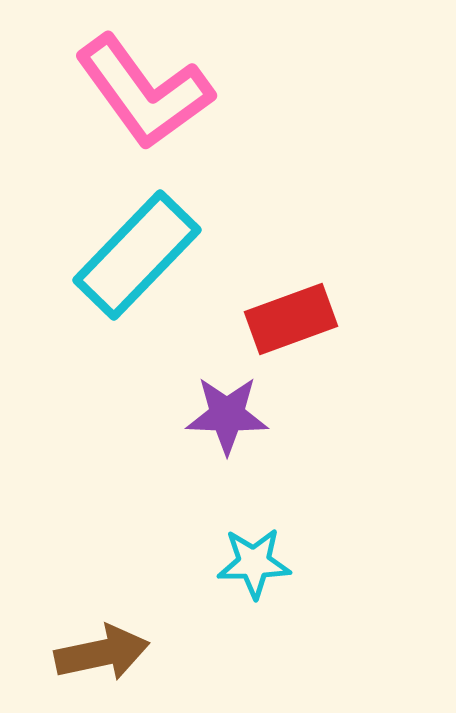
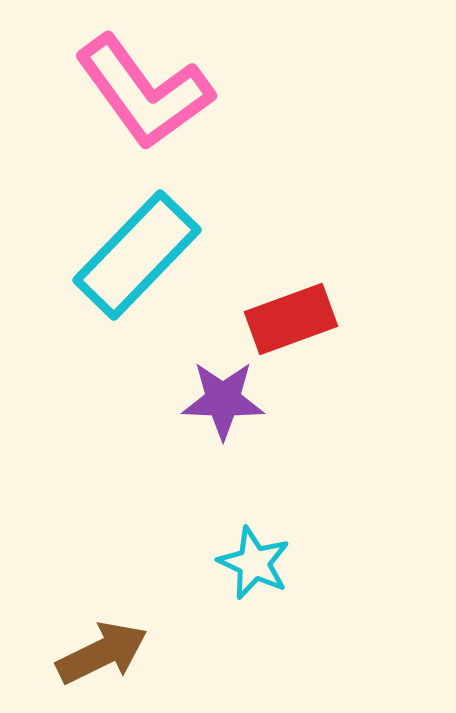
purple star: moved 4 px left, 15 px up
cyan star: rotated 26 degrees clockwise
brown arrow: rotated 14 degrees counterclockwise
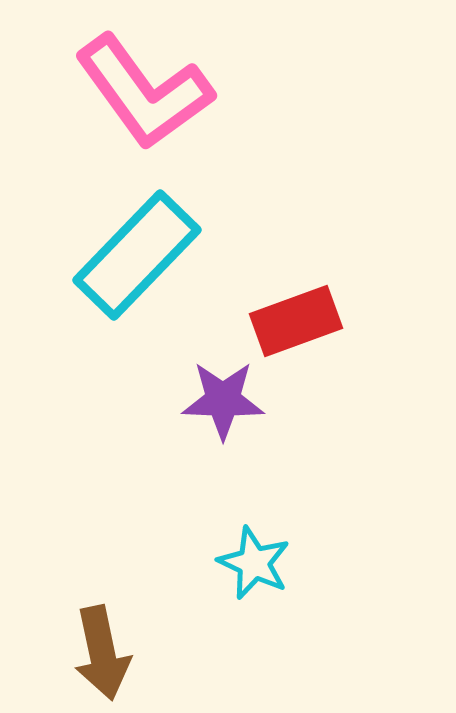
red rectangle: moved 5 px right, 2 px down
brown arrow: rotated 104 degrees clockwise
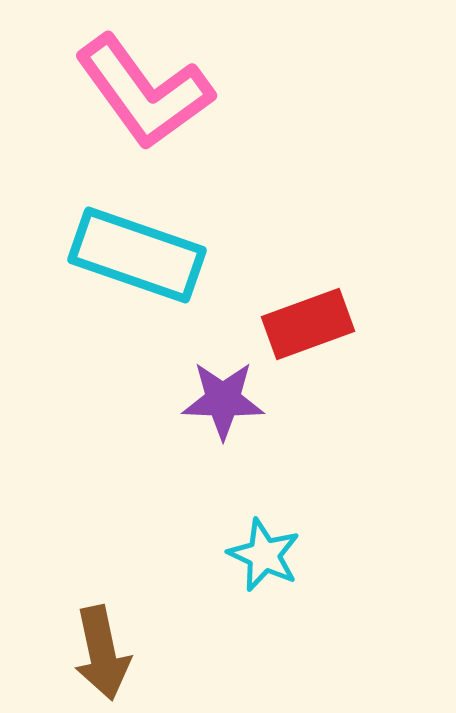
cyan rectangle: rotated 65 degrees clockwise
red rectangle: moved 12 px right, 3 px down
cyan star: moved 10 px right, 8 px up
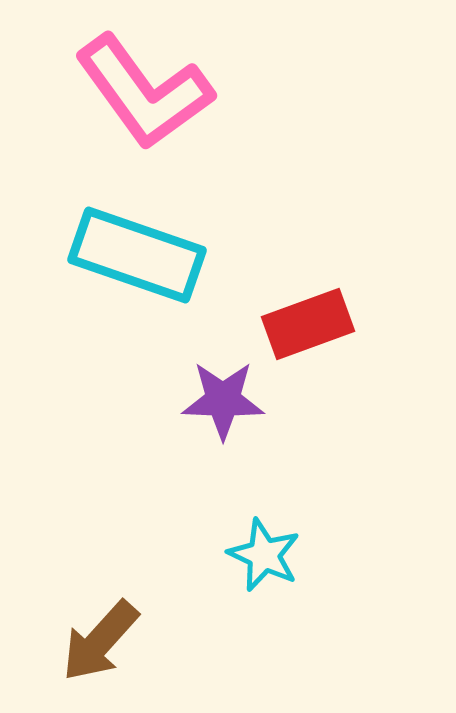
brown arrow: moved 2 px left, 12 px up; rotated 54 degrees clockwise
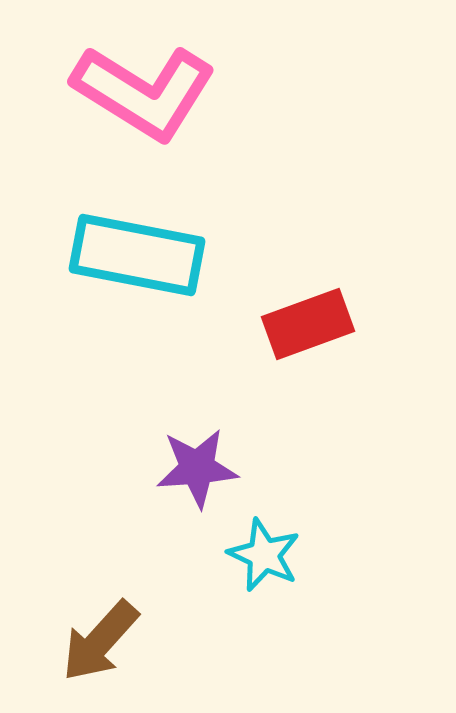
pink L-shape: rotated 22 degrees counterclockwise
cyan rectangle: rotated 8 degrees counterclockwise
purple star: moved 26 px left, 68 px down; rotated 6 degrees counterclockwise
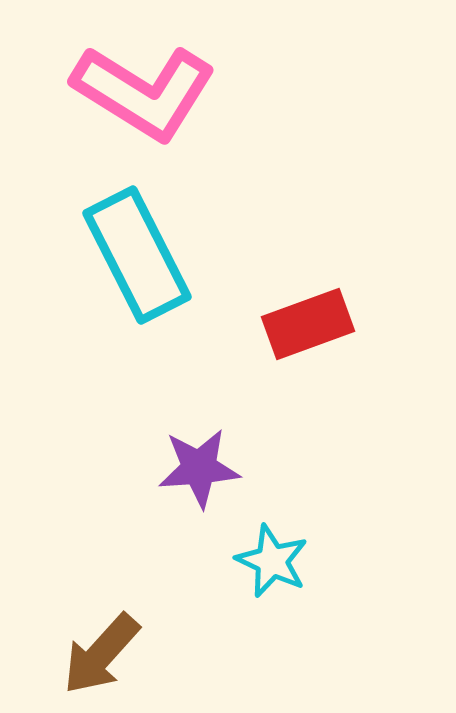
cyan rectangle: rotated 52 degrees clockwise
purple star: moved 2 px right
cyan star: moved 8 px right, 6 px down
brown arrow: moved 1 px right, 13 px down
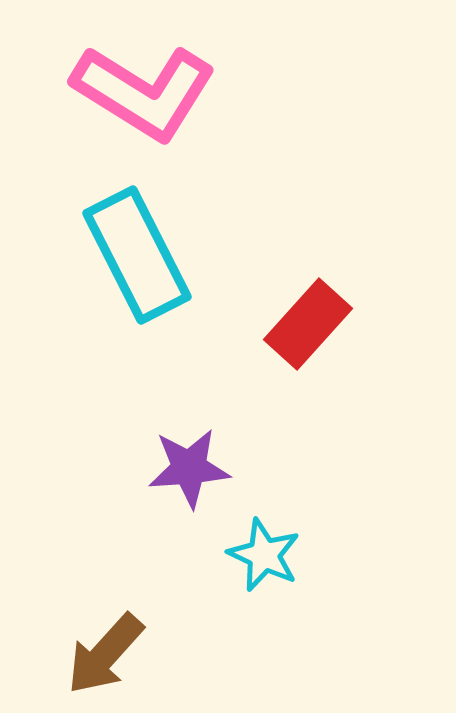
red rectangle: rotated 28 degrees counterclockwise
purple star: moved 10 px left
cyan star: moved 8 px left, 6 px up
brown arrow: moved 4 px right
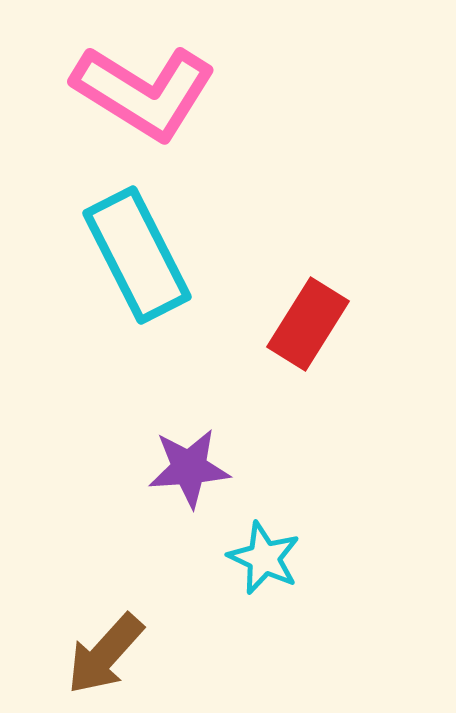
red rectangle: rotated 10 degrees counterclockwise
cyan star: moved 3 px down
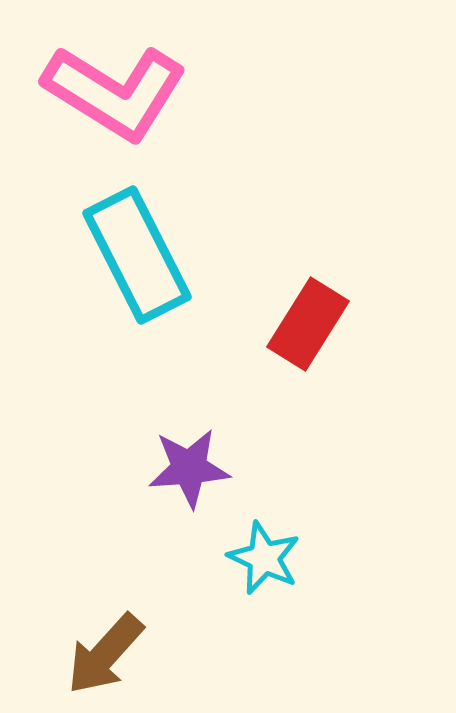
pink L-shape: moved 29 px left
